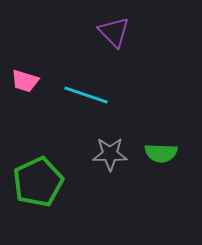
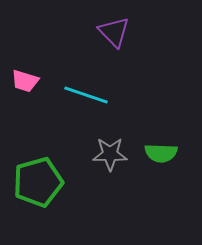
green pentagon: rotated 9 degrees clockwise
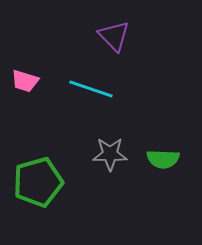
purple triangle: moved 4 px down
cyan line: moved 5 px right, 6 px up
green semicircle: moved 2 px right, 6 px down
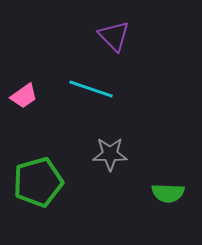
pink trapezoid: moved 1 px left, 15 px down; rotated 52 degrees counterclockwise
green semicircle: moved 5 px right, 34 px down
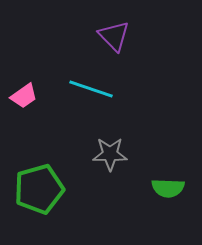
green pentagon: moved 1 px right, 7 px down
green semicircle: moved 5 px up
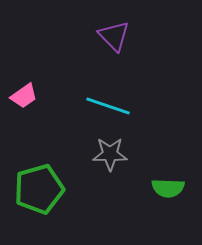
cyan line: moved 17 px right, 17 px down
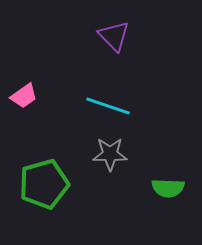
green pentagon: moved 5 px right, 5 px up
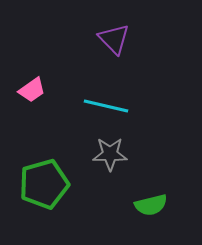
purple triangle: moved 3 px down
pink trapezoid: moved 8 px right, 6 px up
cyan line: moved 2 px left; rotated 6 degrees counterclockwise
green semicircle: moved 17 px left, 17 px down; rotated 16 degrees counterclockwise
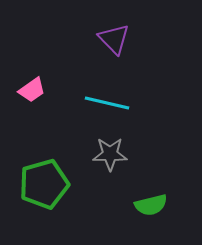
cyan line: moved 1 px right, 3 px up
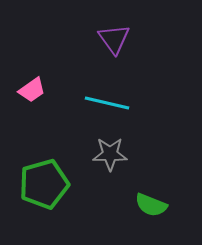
purple triangle: rotated 8 degrees clockwise
green semicircle: rotated 36 degrees clockwise
